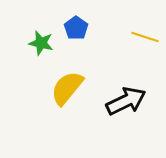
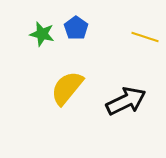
green star: moved 1 px right, 9 px up
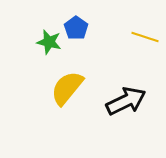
green star: moved 7 px right, 8 px down
